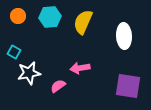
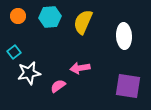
cyan square: rotated 24 degrees clockwise
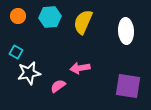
white ellipse: moved 2 px right, 5 px up
cyan square: moved 2 px right; rotated 24 degrees counterclockwise
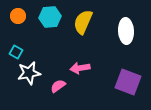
purple square: moved 4 px up; rotated 12 degrees clockwise
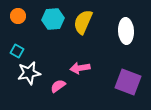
cyan hexagon: moved 3 px right, 2 px down
cyan square: moved 1 px right, 1 px up
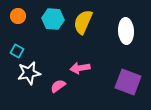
cyan hexagon: rotated 10 degrees clockwise
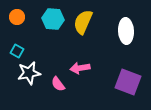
orange circle: moved 1 px left, 1 px down
pink semicircle: moved 2 px up; rotated 91 degrees counterclockwise
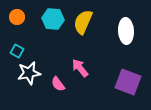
pink arrow: rotated 60 degrees clockwise
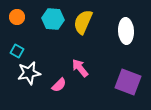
pink semicircle: moved 1 px right, 1 px down; rotated 98 degrees counterclockwise
